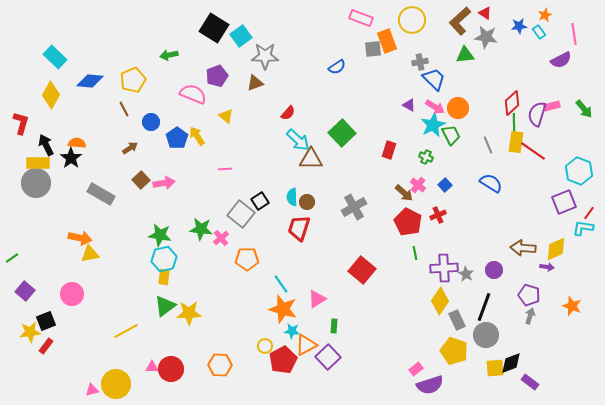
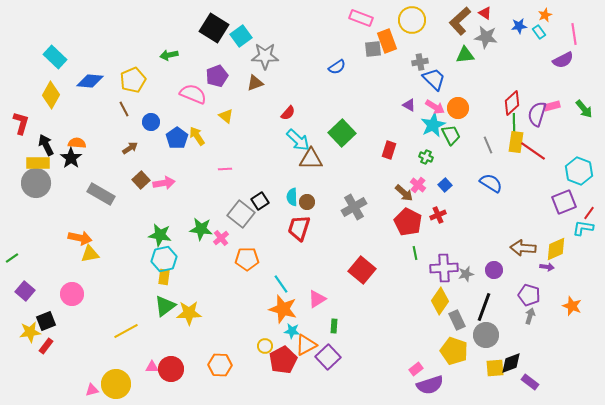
purple semicircle at (561, 60): moved 2 px right
gray star at (466, 274): rotated 28 degrees clockwise
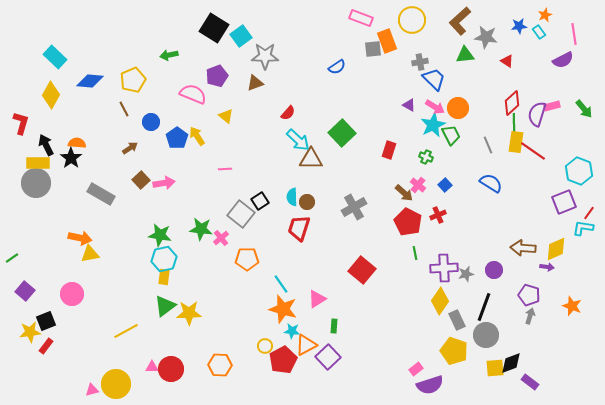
red triangle at (485, 13): moved 22 px right, 48 px down
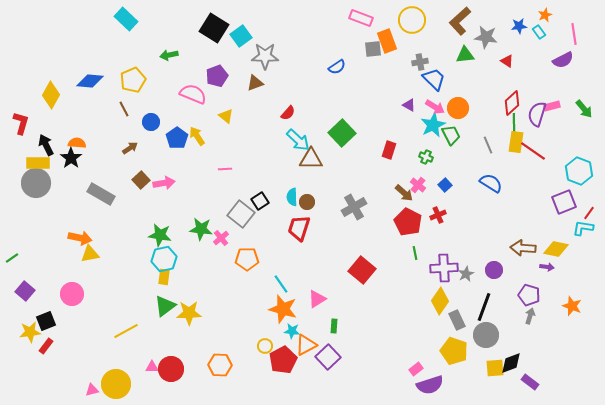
cyan rectangle at (55, 57): moved 71 px right, 38 px up
yellow diamond at (556, 249): rotated 35 degrees clockwise
gray star at (466, 274): rotated 14 degrees counterclockwise
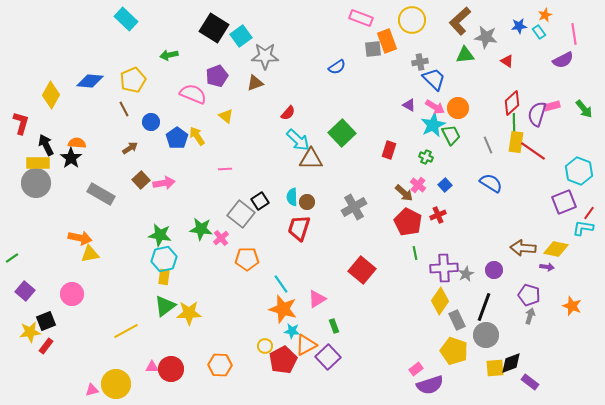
green rectangle at (334, 326): rotated 24 degrees counterclockwise
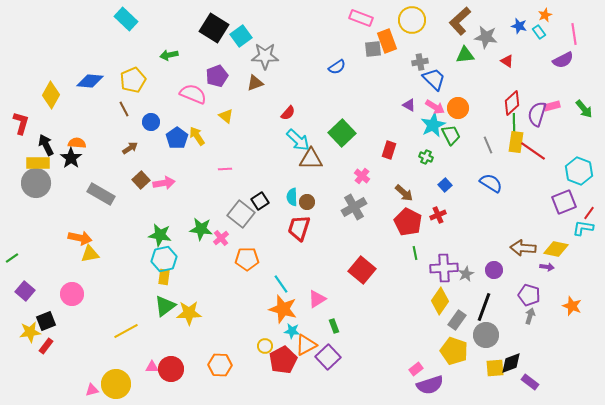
blue star at (519, 26): rotated 21 degrees clockwise
pink cross at (418, 185): moved 56 px left, 9 px up
gray rectangle at (457, 320): rotated 60 degrees clockwise
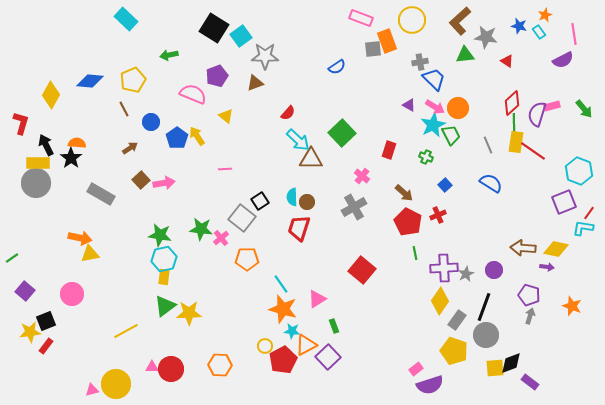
gray square at (241, 214): moved 1 px right, 4 px down
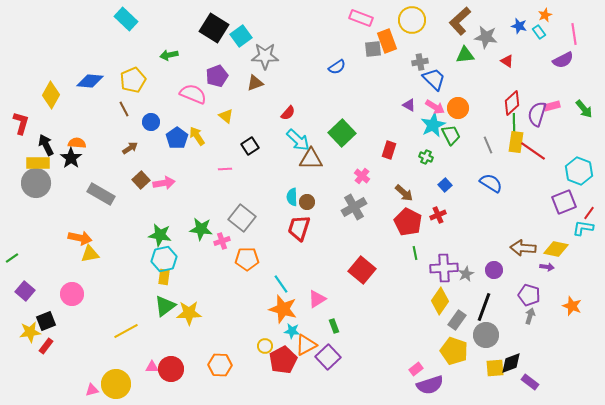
black square at (260, 201): moved 10 px left, 55 px up
pink cross at (221, 238): moved 1 px right, 3 px down; rotated 21 degrees clockwise
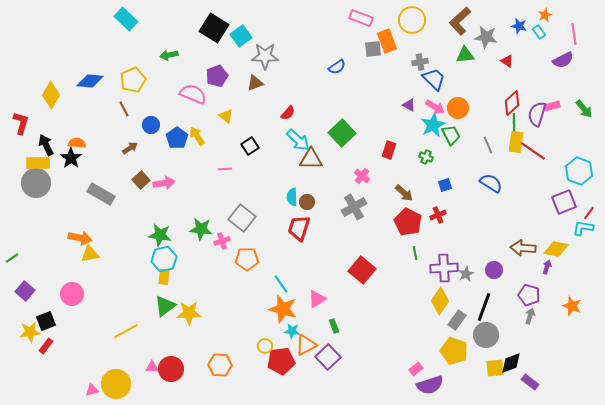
blue circle at (151, 122): moved 3 px down
blue square at (445, 185): rotated 24 degrees clockwise
purple arrow at (547, 267): rotated 80 degrees counterclockwise
red pentagon at (283, 360): moved 2 px left, 1 px down; rotated 20 degrees clockwise
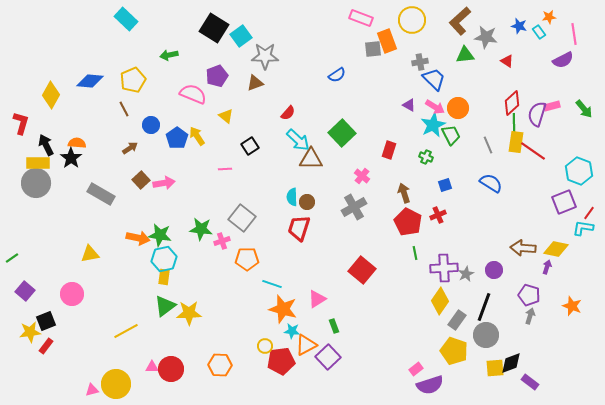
orange star at (545, 15): moved 4 px right, 2 px down; rotated 16 degrees clockwise
blue semicircle at (337, 67): moved 8 px down
brown arrow at (404, 193): rotated 150 degrees counterclockwise
orange arrow at (80, 238): moved 58 px right
cyan line at (281, 284): moved 9 px left; rotated 36 degrees counterclockwise
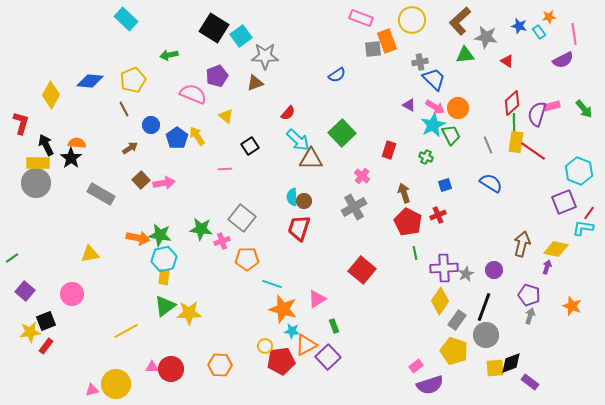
brown circle at (307, 202): moved 3 px left, 1 px up
brown arrow at (523, 248): moved 1 px left, 4 px up; rotated 100 degrees clockwise
pink rectangle at (416, 369): moved 3 px up
